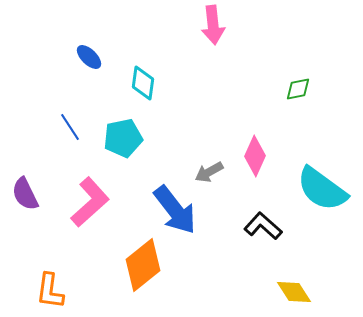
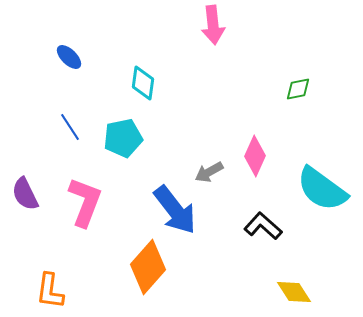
blue ellipse: moved 20 px left
pink L-shape: moved 5 px left; rotated 27 degrees counterclockwise
orange diamond: moved 5 px right, 2 px down; rotated 10 degrees counterclockwise
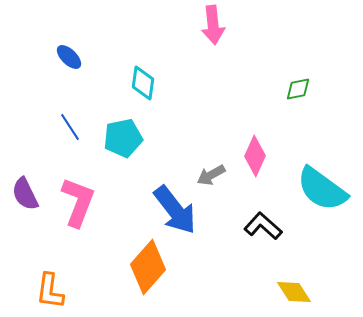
gray arrow: moved 2 px right, 3 px down
pink L-shape: moved 7 px left
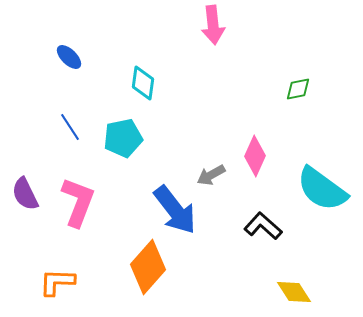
orange L-shape: moved 7 px right, 9 px up; rotated 84 degrees clockwise
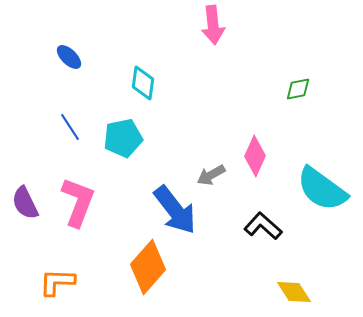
purple semicircle: moved 9 px down
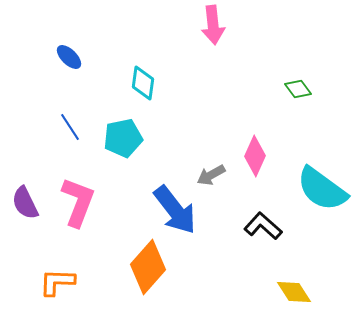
green diamond: rotated 64 degrees clockwise
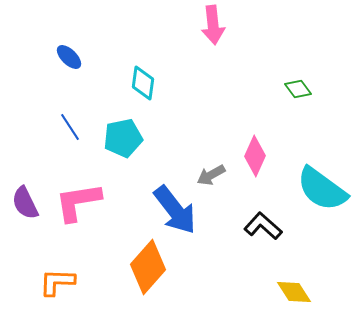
pink L-shape: rotated 120 degrees counterclockwise
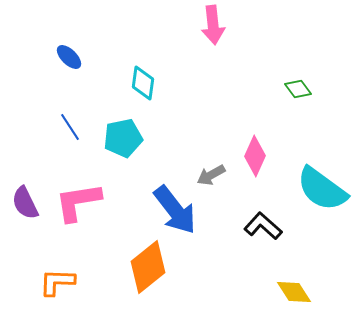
orange diamond: rotated 10 degrees clockwise
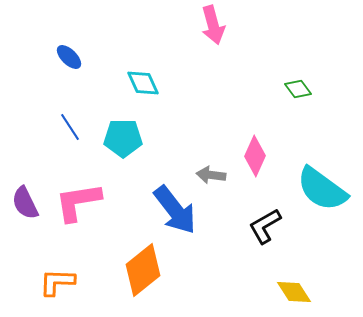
pink arrow: rotated 9 degrees counterclockwise
cyan diamond: rotated 32 degrees counterclockwise
cyan pentagon: rotated 12 degrees clockwise
gray arrow: rotated 36 degrees clockwise
black L-shape: moved 2 px right; rotated 72 degrees counterclockwise
orange diamond: moved 5 px left, 3 px down
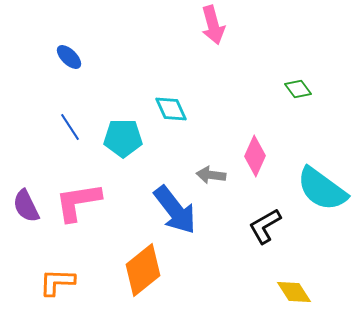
cyan diamond: moved 28 px right, 26 px down
purple semicircle: moved 1 px right, 3 px down
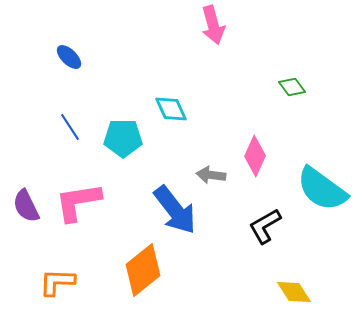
green diamond: moved 6 px left, 2 px up
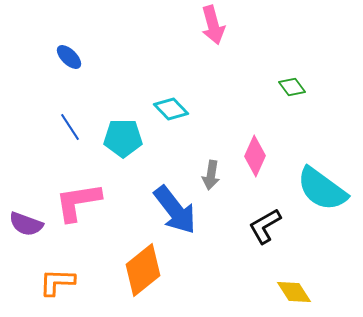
cyan diamond: rotated 20 degrees counterclockwise
gray arrow: rotated 88 degrees counterclockwise
purple semicircle: moved 18 px down; rotated 44 degrees counterclockwise
